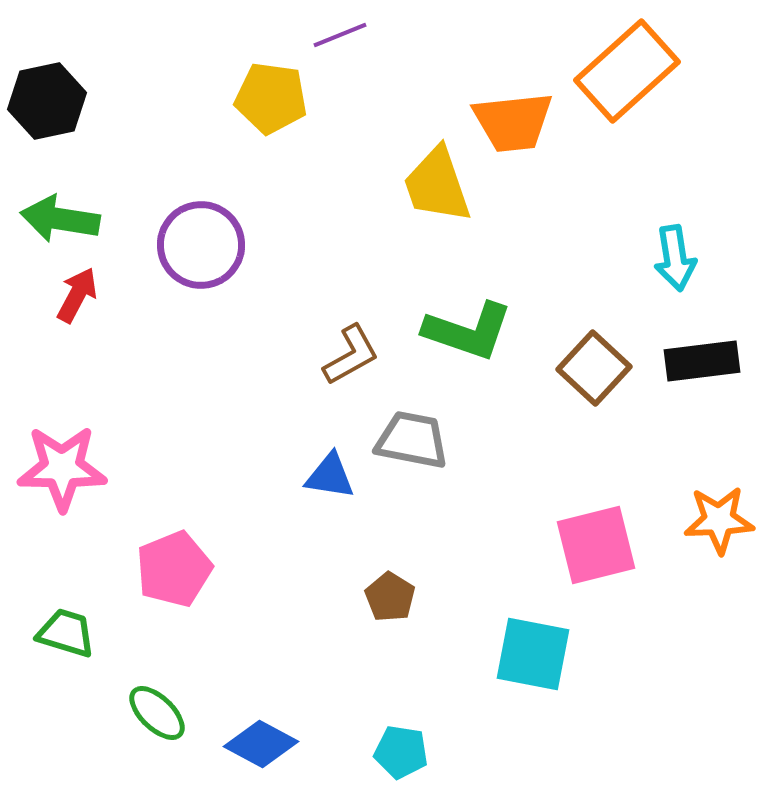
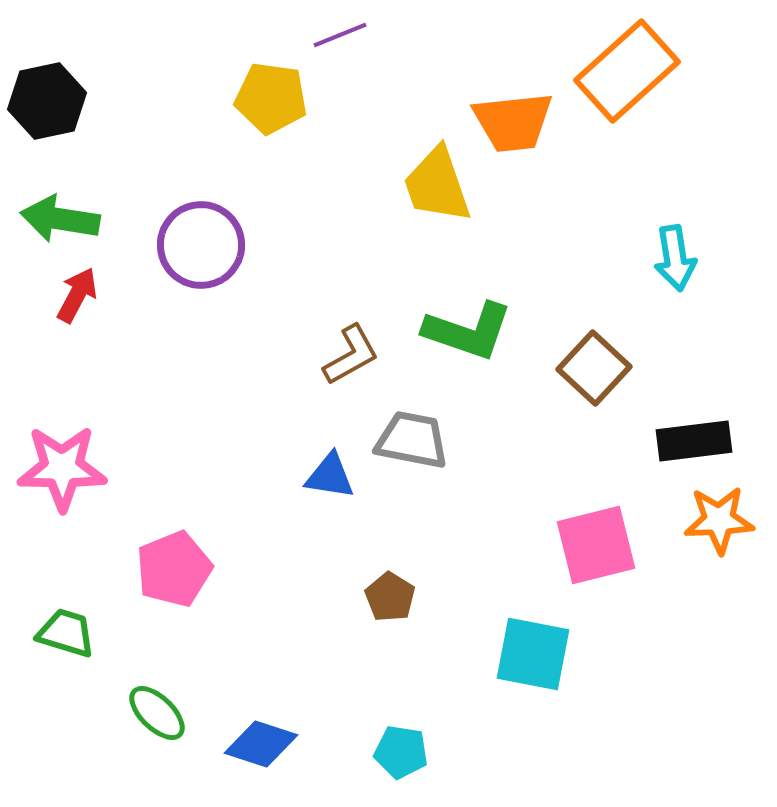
black rectangle: moved 8 px left, 80 px down
blue diamond: rotated 10 degrees counterclockwise
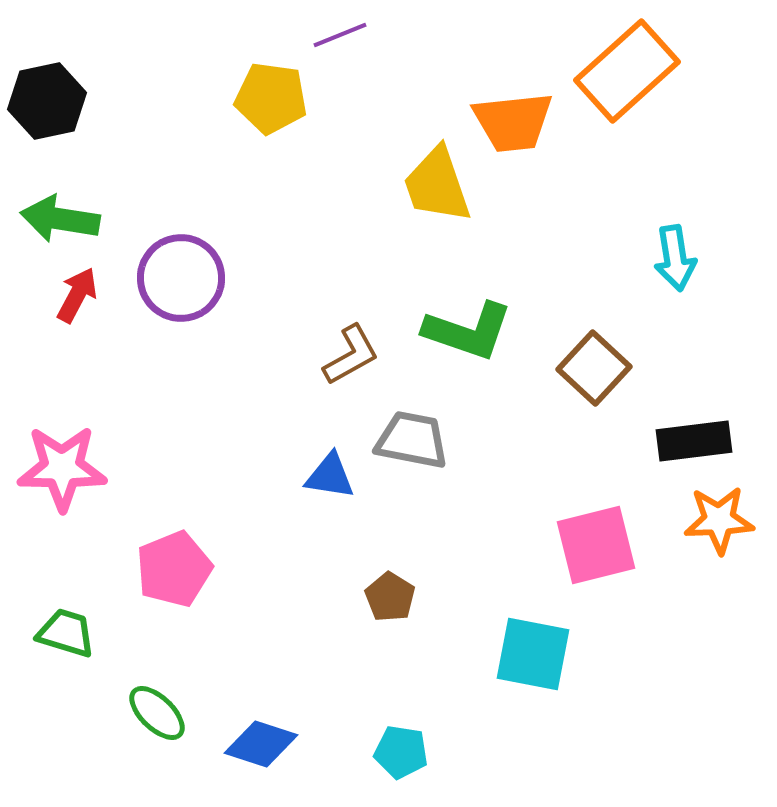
purple circle: moved 20 px left, 33 px down
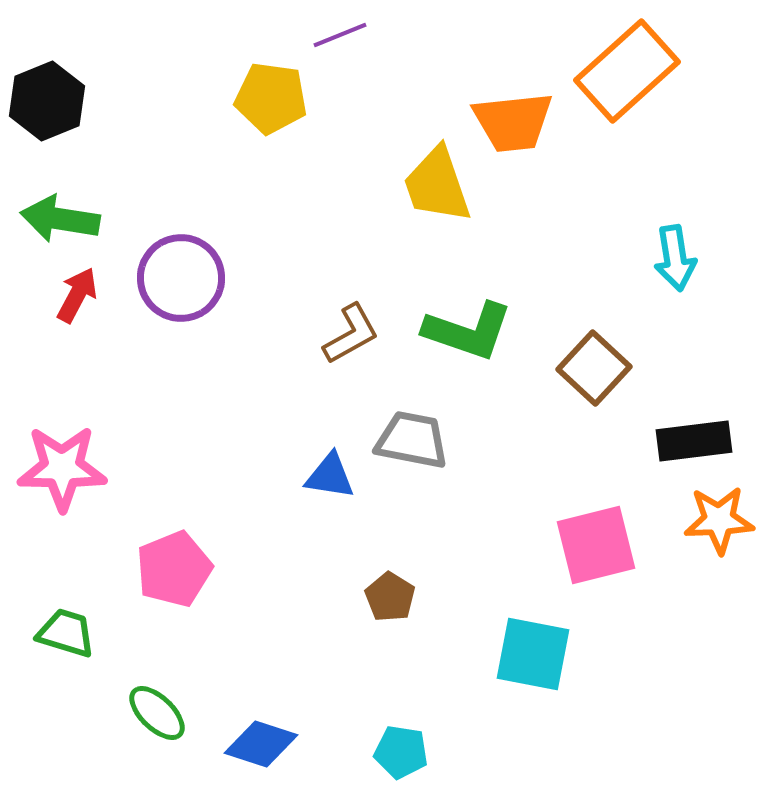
black hexagon: rotated 10 degrees counterclockwise
brown L-shape: moved 21 px up
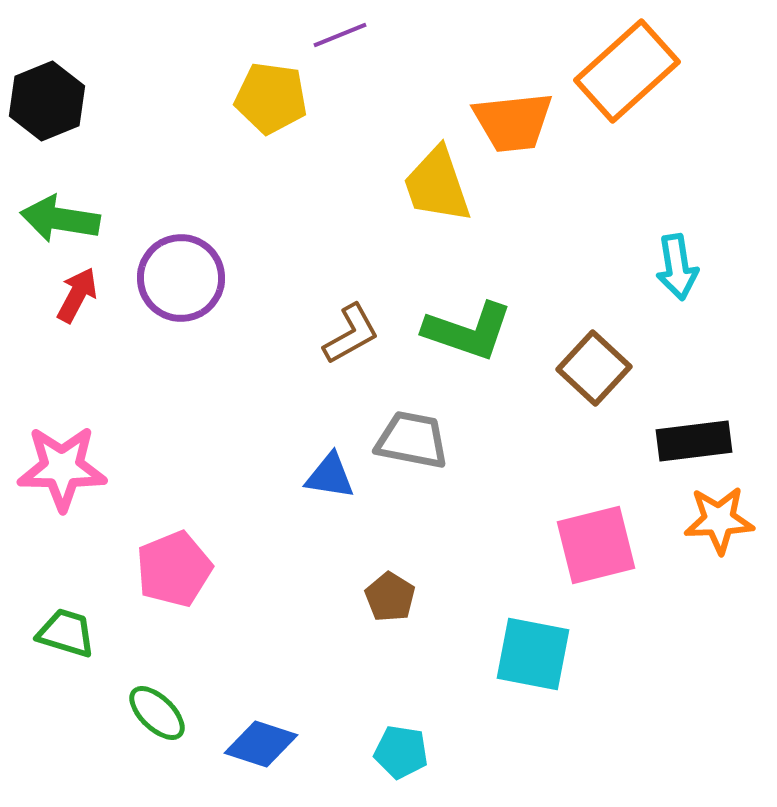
cyan arrow: moved 2 px right, 9 px down
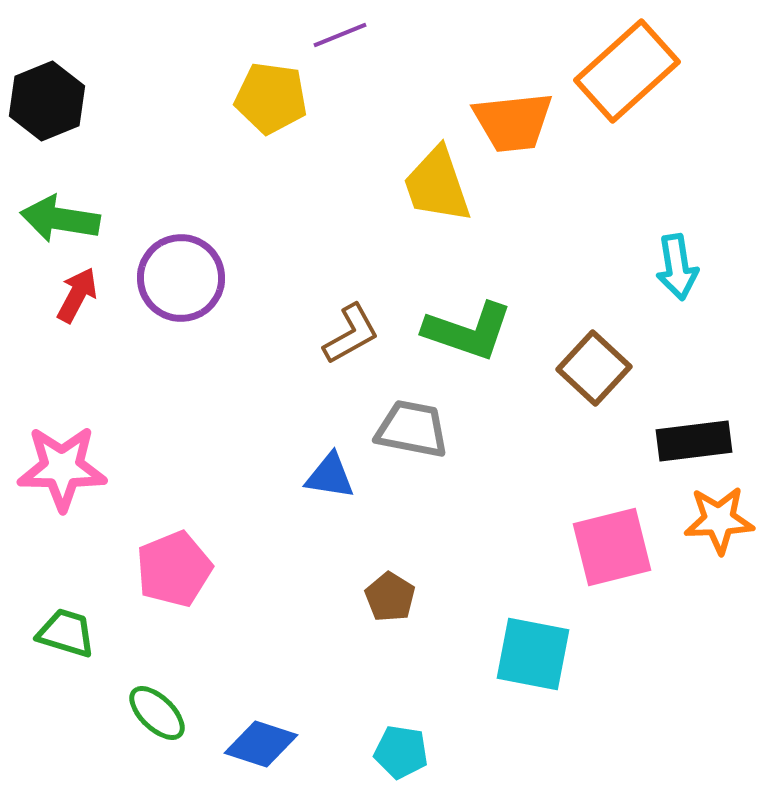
gray trapezoid: moved 11 px up
pink square: moved 16 px right, 2 px down
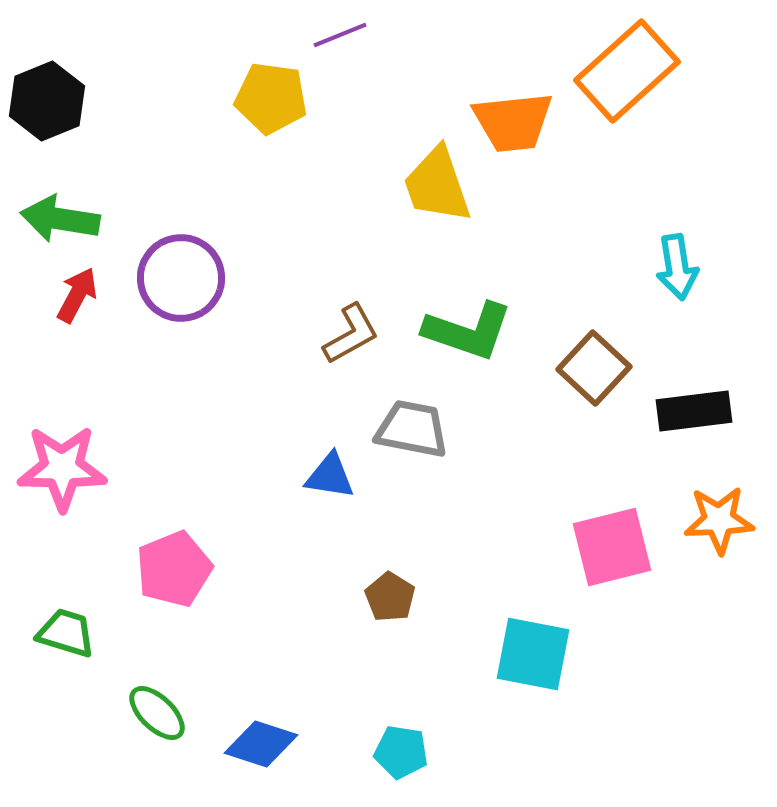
black rectangle: moved 30 px up
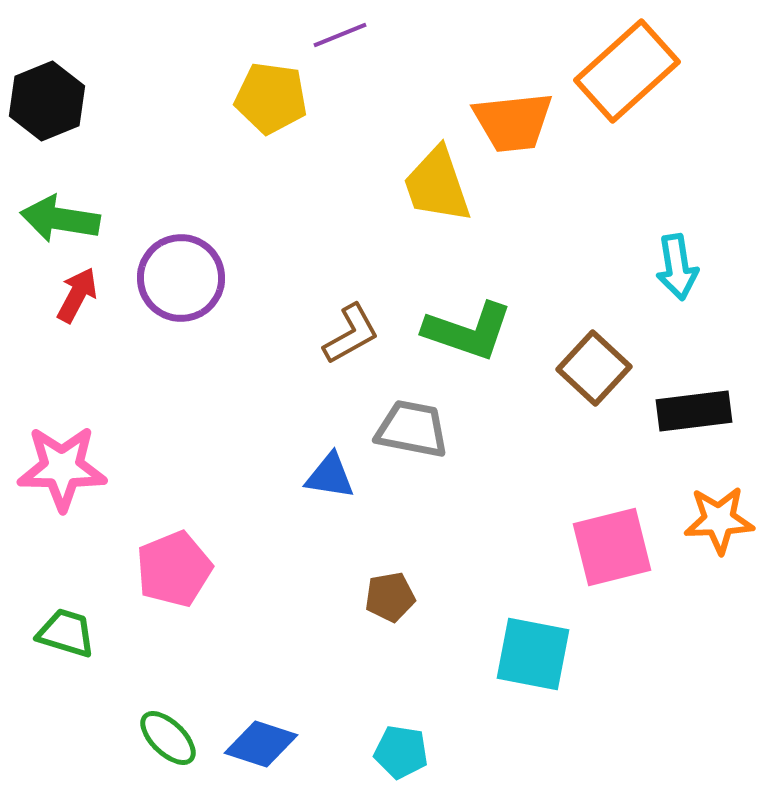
brown pentagon: rotated 30 degrees clockwise
green ellipse: moved 11 px right, 25 px down
